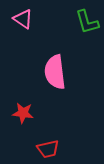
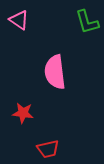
pink triangle: moved 4 px left, 1 px down
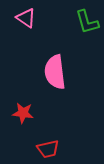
pink triangle: moved 7 px right, 2 px up
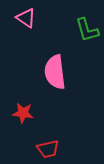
green L-shape: moved 8 px down
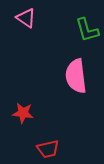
pink semicircle: moved 21 px right, 4 px down
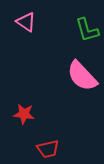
pink triangle: moved 4 px down
pink semicircle: moved 6 px right; rotated 36 degrees counterclockwise
red star: moved 1 px right, 1 px down
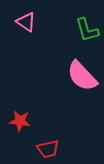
red star: moved 4 px left, 7 px down
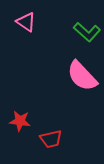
green L-shape: moved 2 px down; rotated 32 degrees counterclockwise
red trapezoid: moved 3 px right, 10 px up
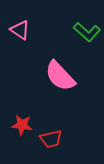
pink triangle: moved 6 px left, 8 px down
pink semicircle: moved 22 px left
red star: moved 2 px right, 4 px down
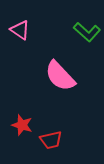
red star: rotated 10 degrees clockwise
red trapezoid: moved 1 px down
